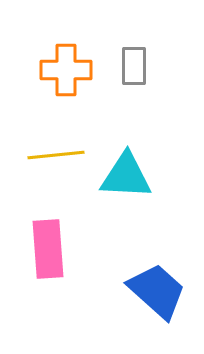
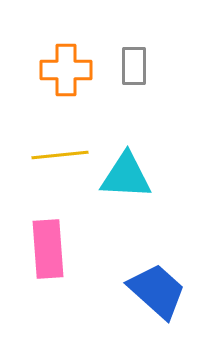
yellow line: moved 4 px right
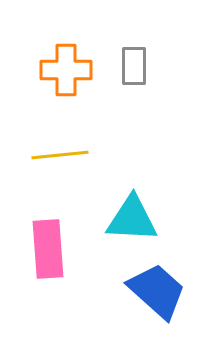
cyan triangle: moved 6 px right, 43 px down
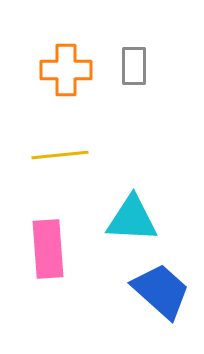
blue trapezoid: moved 4 px right
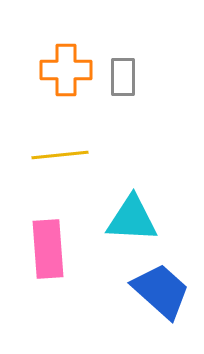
gray rectangle: moved 11 px left, 11 px down
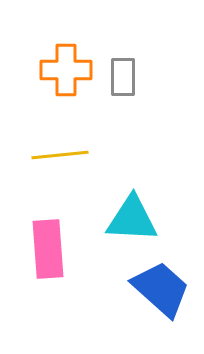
blue trapezoid: moved 2 px up
